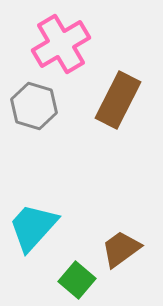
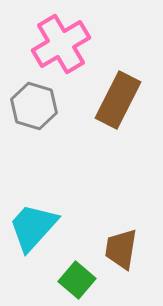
brown trapezoid: rotated 45 degrees counterclockwise
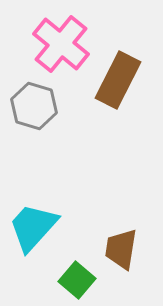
pink cross: rotated 20 degrees counterclockwise
brown rectangle: moved 20 px up
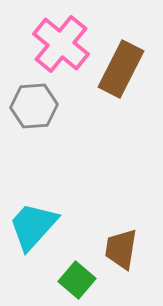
brown rectangle: moved 3 px right, 11 px up
gray hexagon: rotated 21 degrees counterclockwise
cyan trapezoid: moved 1 px up
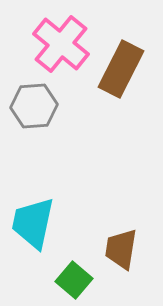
cyan trapezoid: moved 3 px up; rotated 30 degrees counterclockwise
green square: moved 3 px left
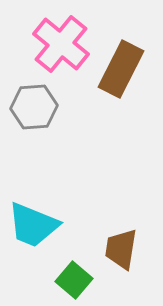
gray hexagon: moved 1 px down
cyan trapezoid: moved 2 px down; rotated 80 degrees counterclockwise
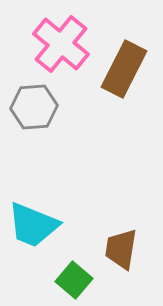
brown rectangle: moved 3 px right
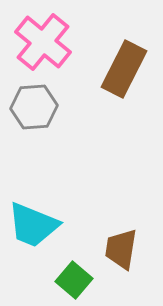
pink cross: moved 18 px left, 2 px up
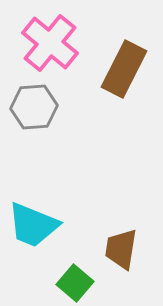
pink cross: moved 7 px right, 1 px down
green square: moved 1 px right, 3 px down
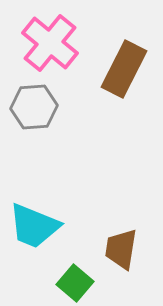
cyan trapezoid: moved 1 px right, 1 px down
